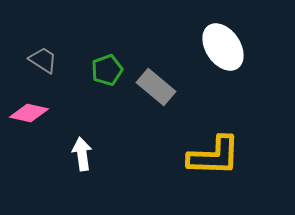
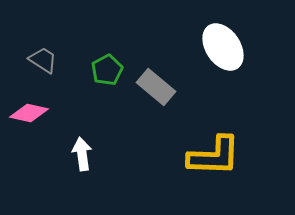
green pentagon: rotated 8 degrees counterclockwise
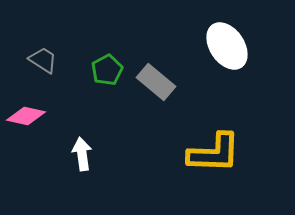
white ellipse: moved 4 px right, 1 px up
gray rectangle: moved 5 px up
pink diamond: moved 3 px left, 3 px down
yellow L-shape: moved 3 px up
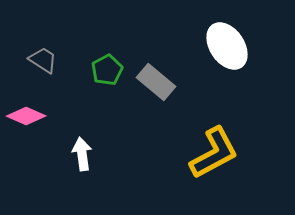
pink diamond: rotated 12 degrees clockwise
yellow L-shape: rotated 30 degrees counterclockwise
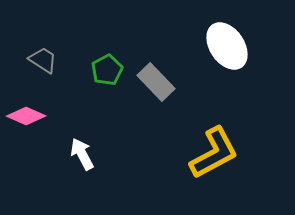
gray rectangle: rotated 6 degrees clockwise
white arrow: rotated 20 degrees counterclockwise
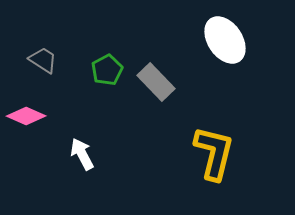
white ellipse: moved 2 px left, 6 px up
yellow L-shape: rotated 48 degrees counterclockwise
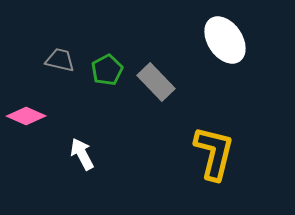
gray trapezoid: moved 17 px right; rotated 20 degrees counterclockwise
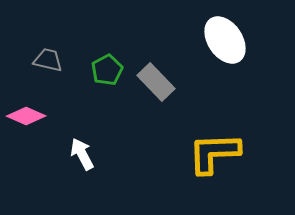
gray trapezoid: moved 12 px left
yellow L-shape: rotated 106 degrees counterclockwise
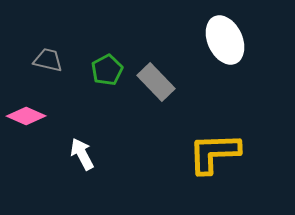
white ellipse: rotated 9 degrees clockwise
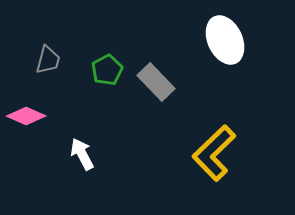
gray trapezoid: rotated 92 degrees clockwise
yellow L-shape: rotated 42 degrees counterclockwise
